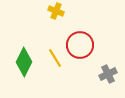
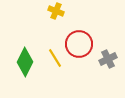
red circle: moved 1 px left, 1 px up
green diamond: moved 1 px right
gray cross: moved 15 px up
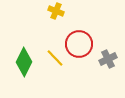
yellow line: rotated 12 degrees counterclockwise
green diamond: moved 1 px left
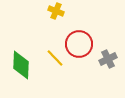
green diamond: moved 3 px left, 3 px down; rotated 24 degrees counterclockwise
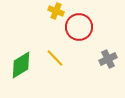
red circle: moved 17 px up
green diamond: rotated 56 degrees clockwise
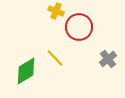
gray cross: rotated 12 degrees counterclockwise
green diamond: moved 5 px right, 6 px down
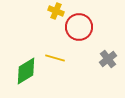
yellow line: rotated 30 degrees counterclockwise
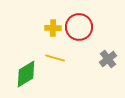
yellow cross: moved 3 px left, 17 px down; rotated 21 degrees counterclockwise
green diamond: moved 3 px down
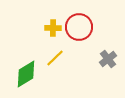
yellow line: rotated 60 degrees counterclockwise
